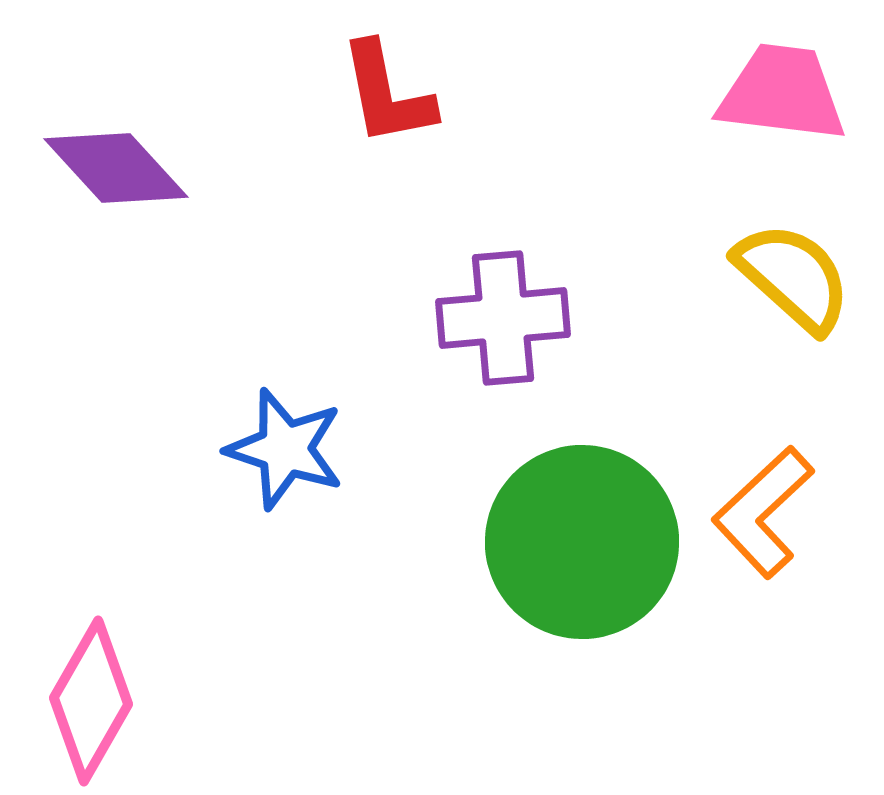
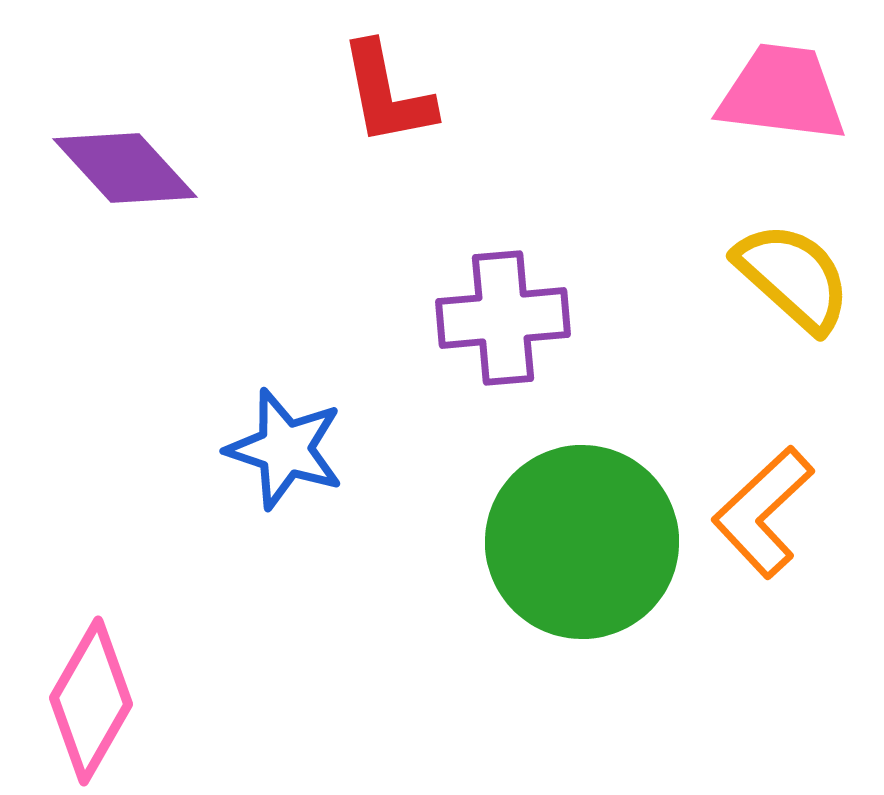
purple diamond: moved 9 px right
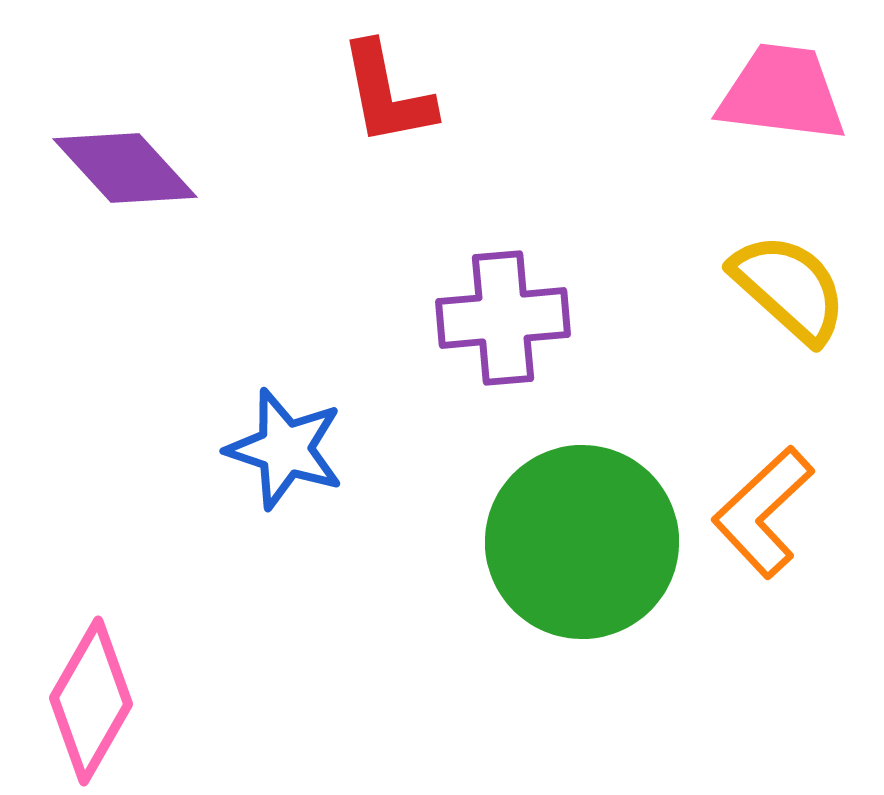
yellow semicircle: moved 4 px left, 11 px down
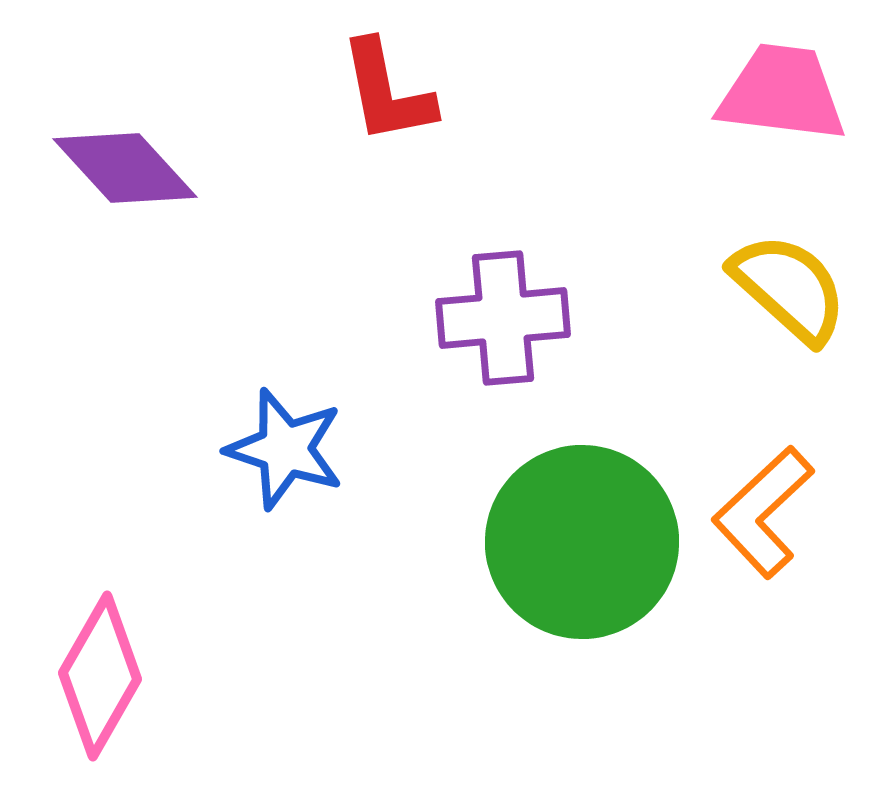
red L-shape: moved 2 px up
pink diamond: moved 9 px right, 25 px up
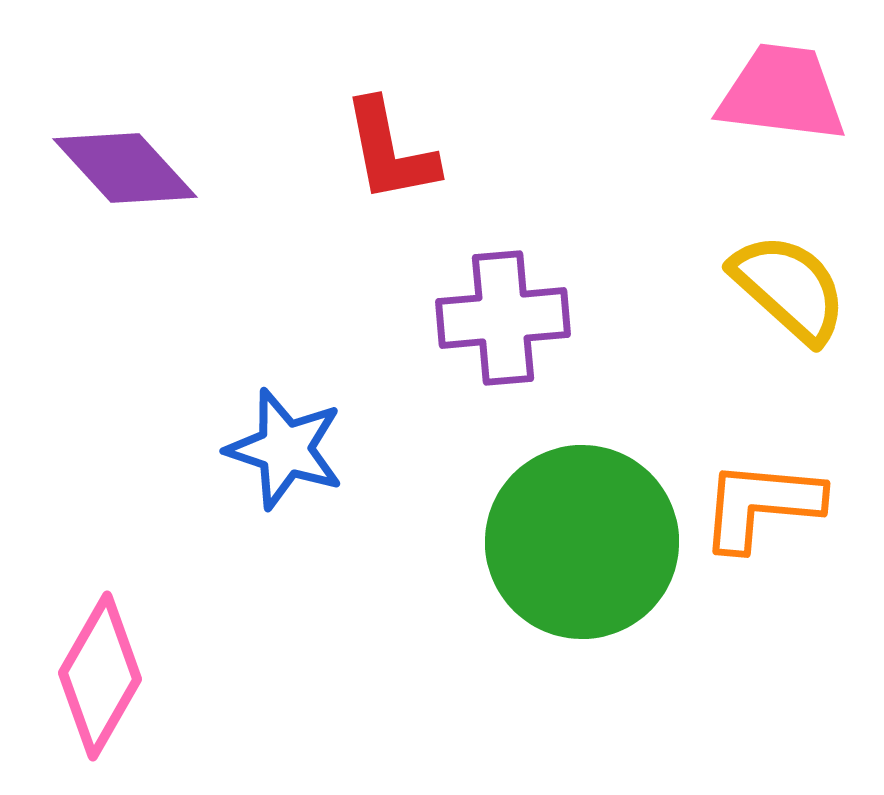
red L-shape: moved 3 px right, 59 px down
orange L-shape: moved 2 px left, 7 px up; rotated 48 degrees clockwise
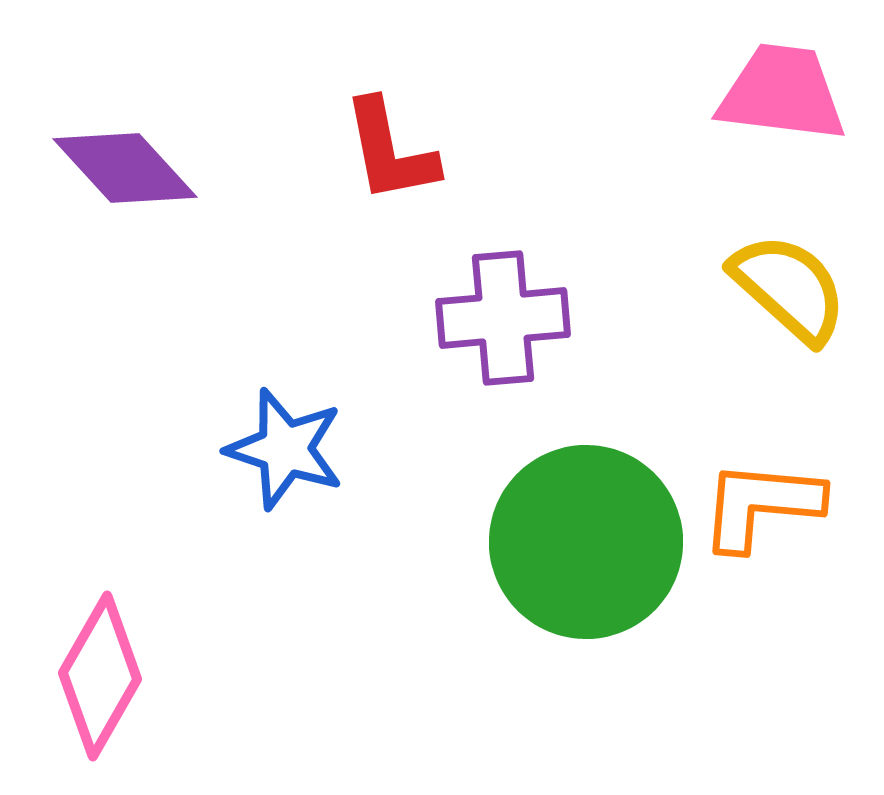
green circle: moved 4 px right
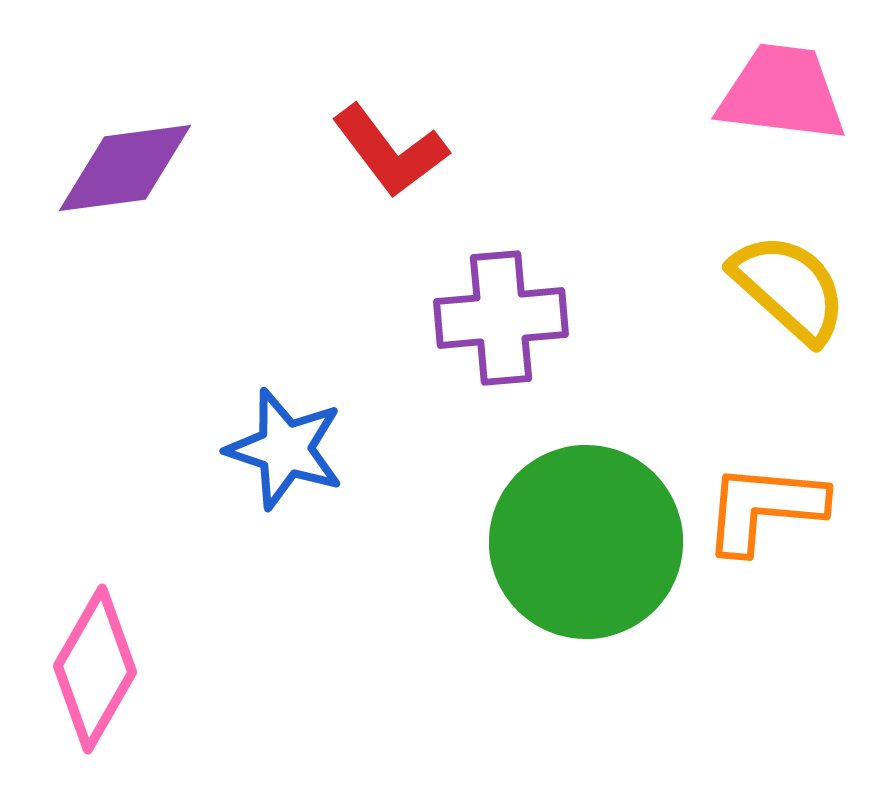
red L-shape: rotated 26 degrees counterclockwise
purple diamond: rotated 55 degrees counterclockwise
purple cross: moved 2 px left
orange L-shape: moved 3 px right, 3 px down
pink diamond: moved 5 px left, 7 px up
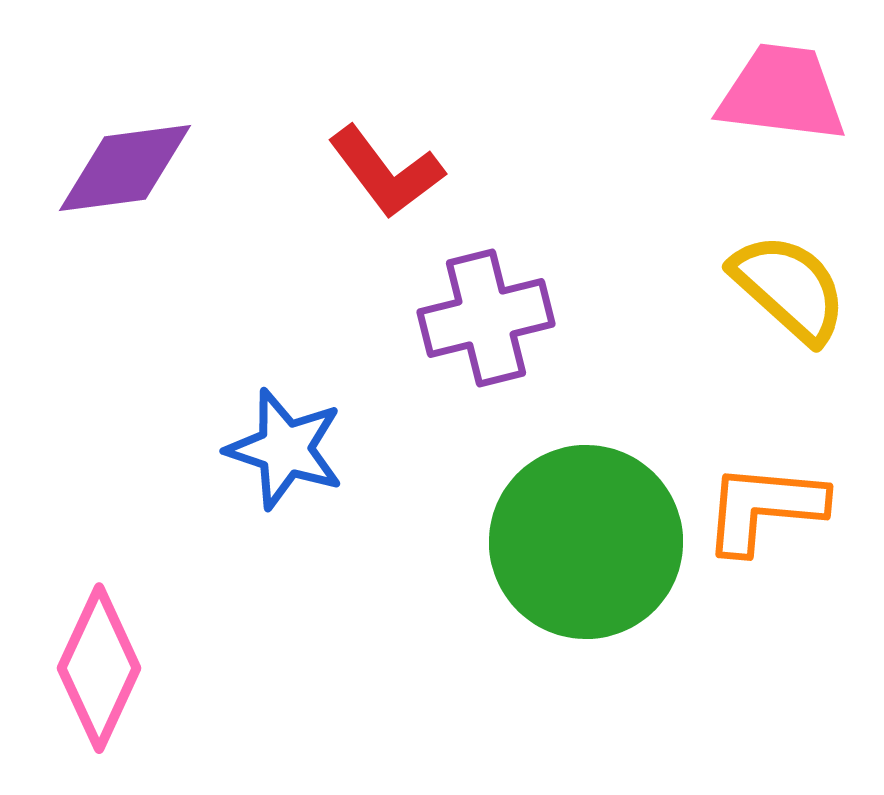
red L-shape: moved 4 px left, 21 px down
purple cross: moved 15 px left; rotated 9 degrees counterclockwise
pink diamond: moved 4 px right, 1 px up; rotated 5 degrees counterclockwise
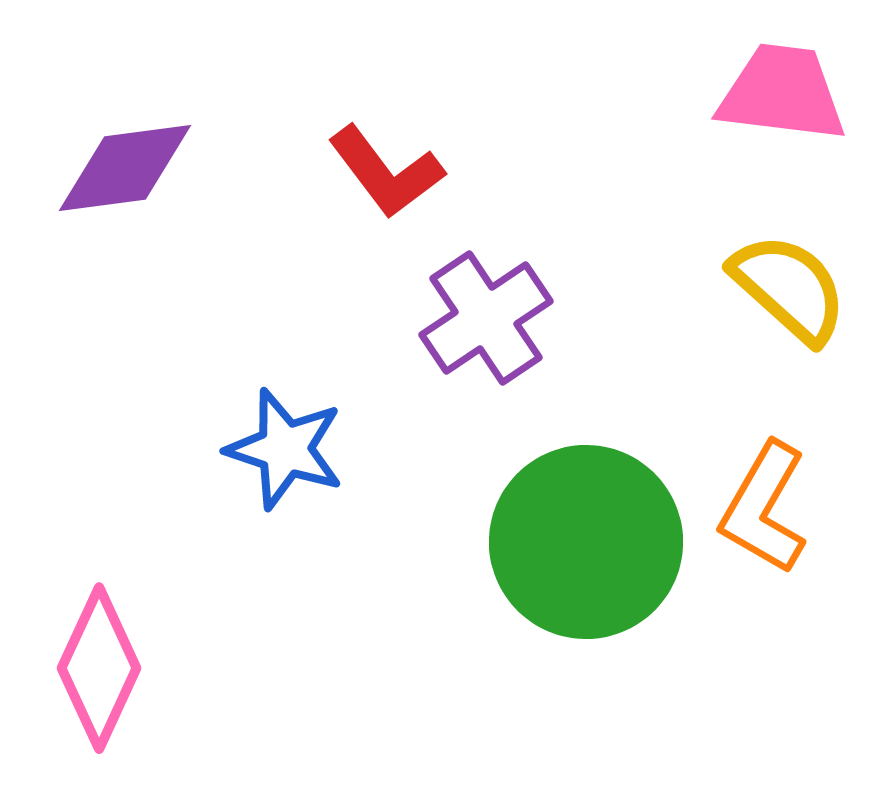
purple cross: rotated 20 degrees counterclockwise
orange L-shape: rotated 65 degrees counterclockwise
